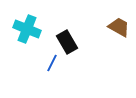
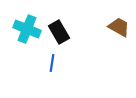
black rectangle: moved 8 px left, 10 px up
blue line: rotated 18 degrees counterclockwise
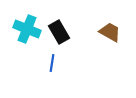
brown trapezoid: moved 9 px left, 5 px down
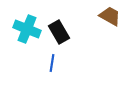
brown trapezoid: moved 16 px up
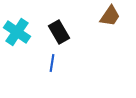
brown trapezoid: rotated 95 degrees clockwise
cyan cross: moved 10 px left, 3 px down; rotated 12 degrees clockwise
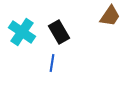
cyan cross: moved 5 px right
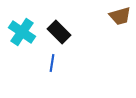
brown trapezoid: moved 10 px right; rotated 40 degrees clockwise
black rectangle: rotated 15 degrees counterclockwise
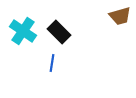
cyan cross: moved 1 px right, 1 px up
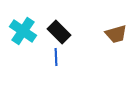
brown trapezoid: moved 4 px left, 18 px down
blue line: moved 4 px right, 6 px up; rotated 12 degrees counterclockwise
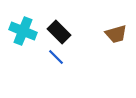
cyan cross: rotated 12 degrees counterclockwise
blue line: rotated 42 degrees counterclockwise
